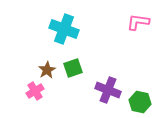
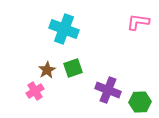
green hexagon: rotated 15 degrees counterclockwise
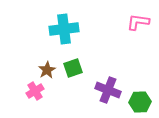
cyan cross: rotated 28 degrees counterclockwise
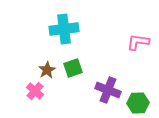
pink L-shape: moved 20 px down
pink cross: rotated 18 degrees counterclockwise
green hexagon: moved 2 px left, 1 px down
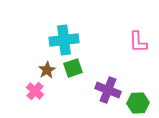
cyan cross: moved 11 px down
pink L-shape: rotated 100 degrees counterclockwise
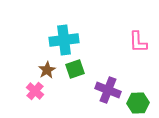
green square: moved 2 px right, 1 px down
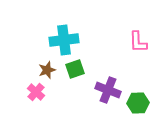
brown star: rotated 12 degrees clockwise
pink cross: moved 1 px right, 1 px down
